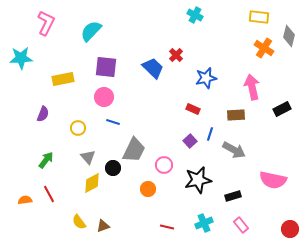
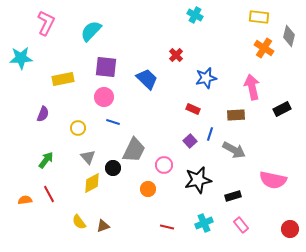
blue trapezoid at (153, 68): moved 6 px left, 11 px down
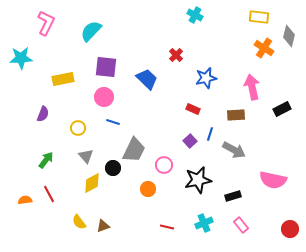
gray triangle at (88, 157): moved 2 px left, 1 px up
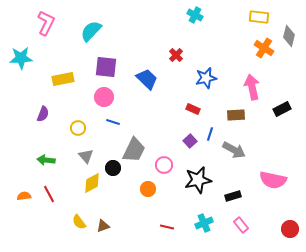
green arrow at (46, 160): rotated 120 degrees counterclockwise
orange semicircle at (25, 200): moved 1 px left, 4 px up
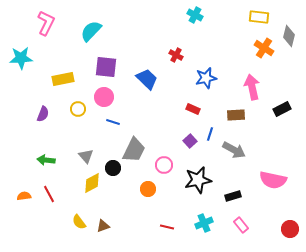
red cross at (176, 55): rotated 16 degrees counterclockwise
yellow circle at (78, 128): moved 19 px up
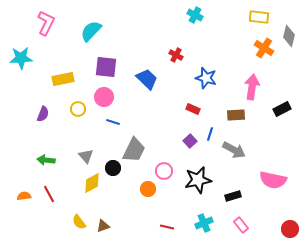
blue star at (206, 78): rotated 30 degrees clockwise
pink arrow at (252, 87): rotated 20 degrees clockwise
pink circle at (164, 165): moved 6 px down
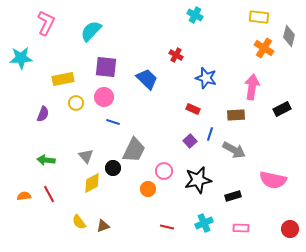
yellow circle at (78, 109): moved 2 px left, 6 px up
pink rectangle at (241, 225): moved 3 px down; rotated 49 degrees counterclockwise
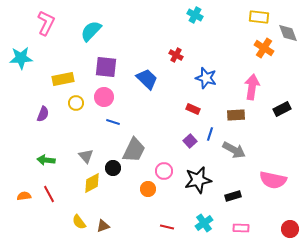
gray diamond at (289, 36): moved 1 px left, 3 px up; rotated 35 degrees counterclockwise
cyan cross at (204, 223): rotated 12 degrees counterclockwise
